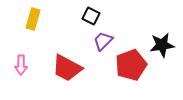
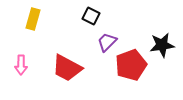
purple trapezoid: moved 4 px right, 1 px down
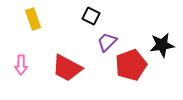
yellow rectangle: rotated 35 degrees counterclockwise
